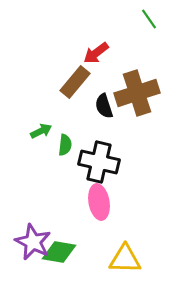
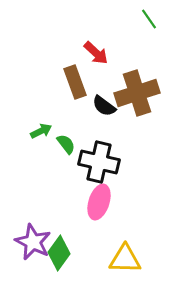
red arrow: rotated 100 degrees counterclockwise
brown rectangle: rotated 60 degrees counterclockwise
black semicircle: rotated 35 degrees counterclockwise
green semicircle: moved 1 px right, 1 px up; rotated 45 degrees counterclockwise
pink ellipse: rotated 28 degrees clockwise
green diamond: moved 1 px down; rotated 64 degrees counterclockwise
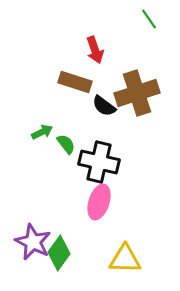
red arrow: moved 1 px left, 3 px up; rotated 28 degrees clockwise
brown rectangle: rotated 52 degrees counterclockwise
green arrow: moved 1 px right, 1 px down
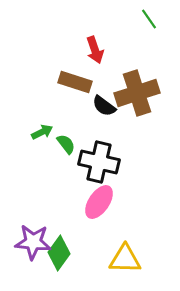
pink ellipse: rotated 16 degrees clockwise
purple star: rotated 21 degrees counterclockwise
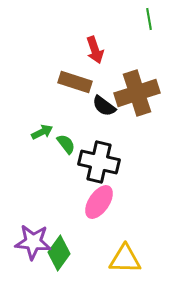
green line: rotated 25 degrees clockwise
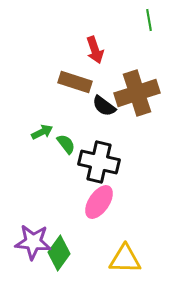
green line: moved 1 px down
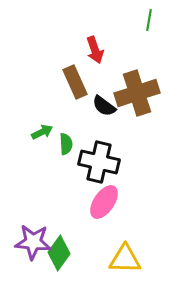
green line: rotated 20 degrees clockwise
brown rectangle: rotated 48 degrees clockwise
green semicircle: rotated 35 degrees clockwise
pink ellipse: moved 5 px right
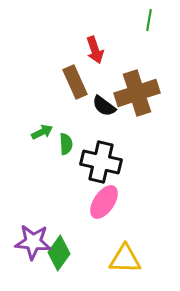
black cross: moved 2 px right
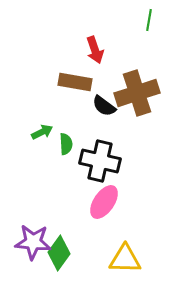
brown rectangle: rotated 56 degrees counterclockwise
black cross: moved 1 px left, 1 px up
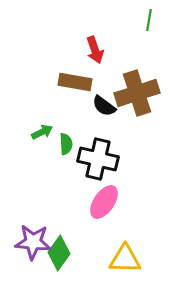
black cross: moved 2 px left, 2 px up
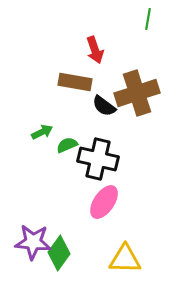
green line: moved 1 px left, 1 px up
green semicircle: moved 1 px right, 1 px down; rotated 110 degrees counterclockwise
